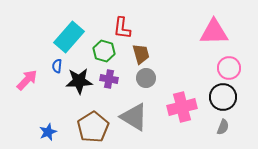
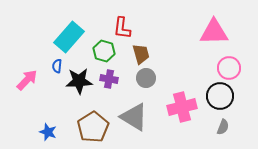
black circle: moved 3 px left, 1 px up
blue star: rotated 30 degrees counterclockwise
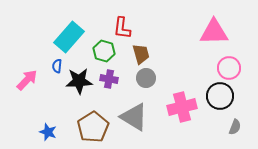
gray semicircle: moved 12 px right
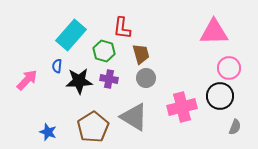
cyan rectangle: moved 2 px right, 2 px up
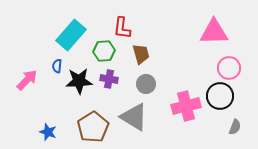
green hexagon: rotated 20 degrees counterclockwise
gray circle: moved 6 px down
pink cross: moved 4 px right, 1 px up
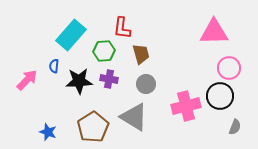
blue semicircle: moved 3 px left
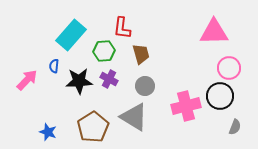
purple cross: rotated 18 degrees clockwise
gray circle: moved 1 px left, 2 px down
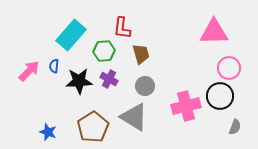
pink arrow: moved 2 px right, 9 px up
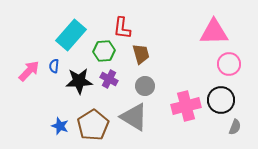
pink circle: moved 4 px up
black circle: moved 1 px right, 4 px down
brown pentagon: moved 2 px up
blue star: moved 12 px right, 6 px up
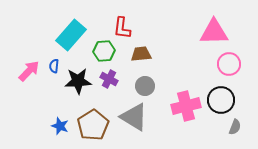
brown trapezoid: rotated 80 degrees counterclockwise
black star: moved 1 px left
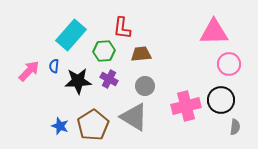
gray semicircle: rotated 14 degrees counterclockwise
